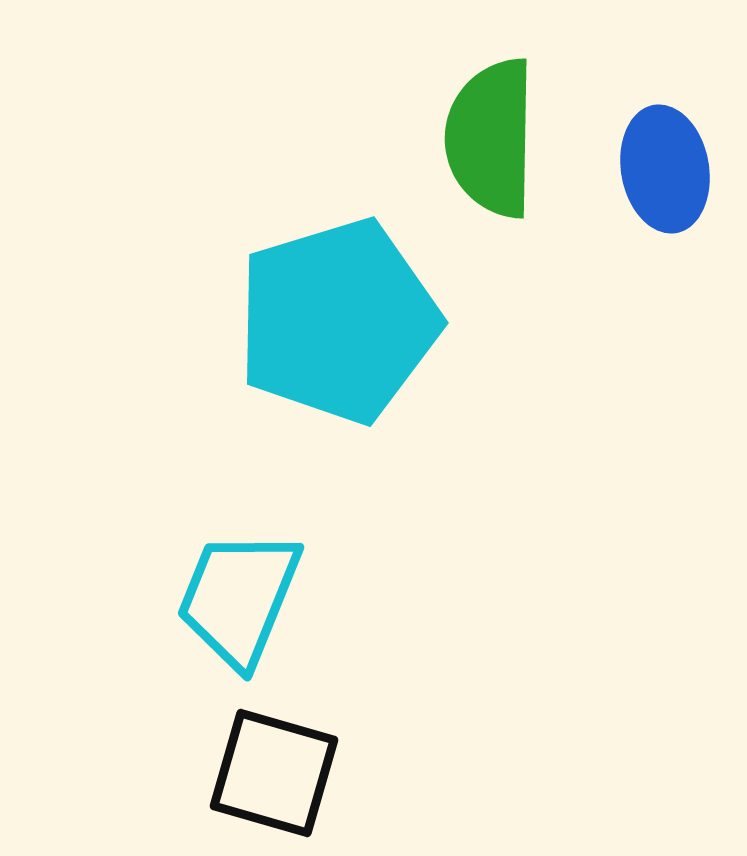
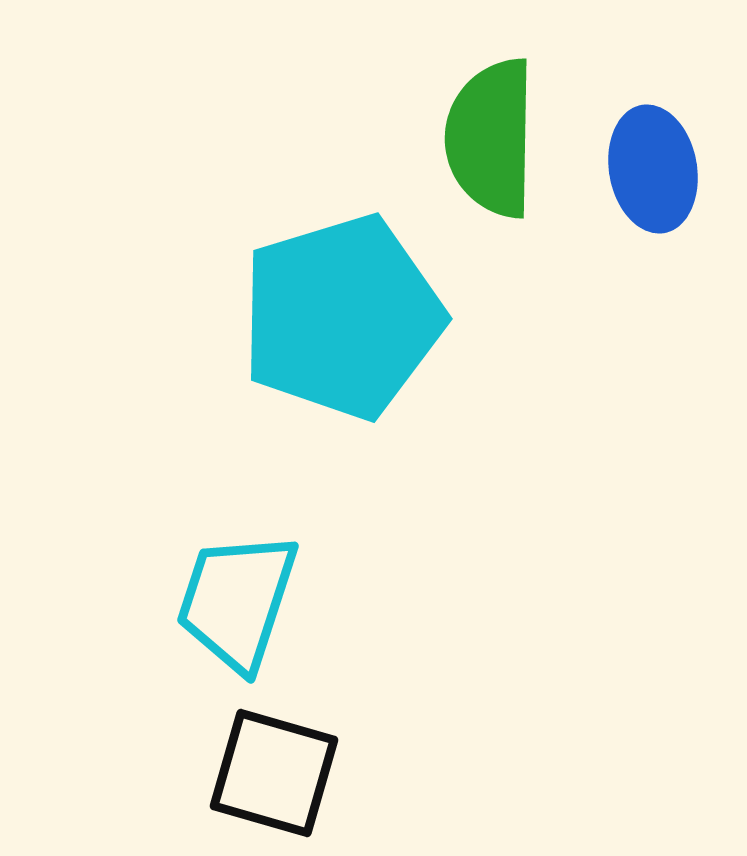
blue ellipse: moved 12 px left
cyan pentagon: moved 4 px right, 4 px up
cyan trapezoid: moved 2 px left, 3 px down; rotated 4 degrees counterclockwise
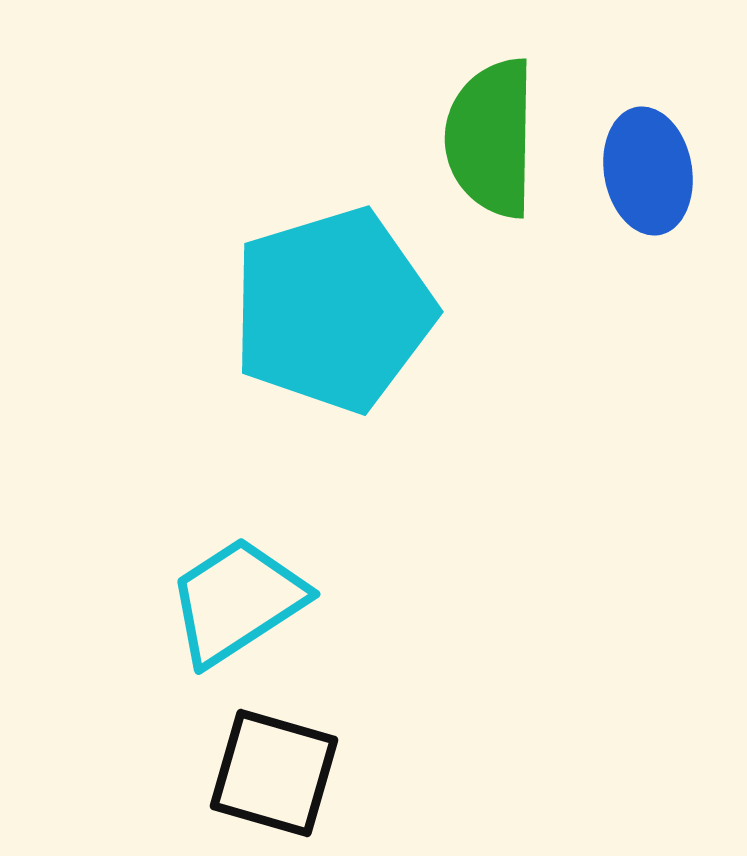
blue ellipse: moved 5 px left, 2 px down
cyan pentagon: moved 9 px left, 7 px up
cyan trapezoid: rotated 39 degrees clockwise
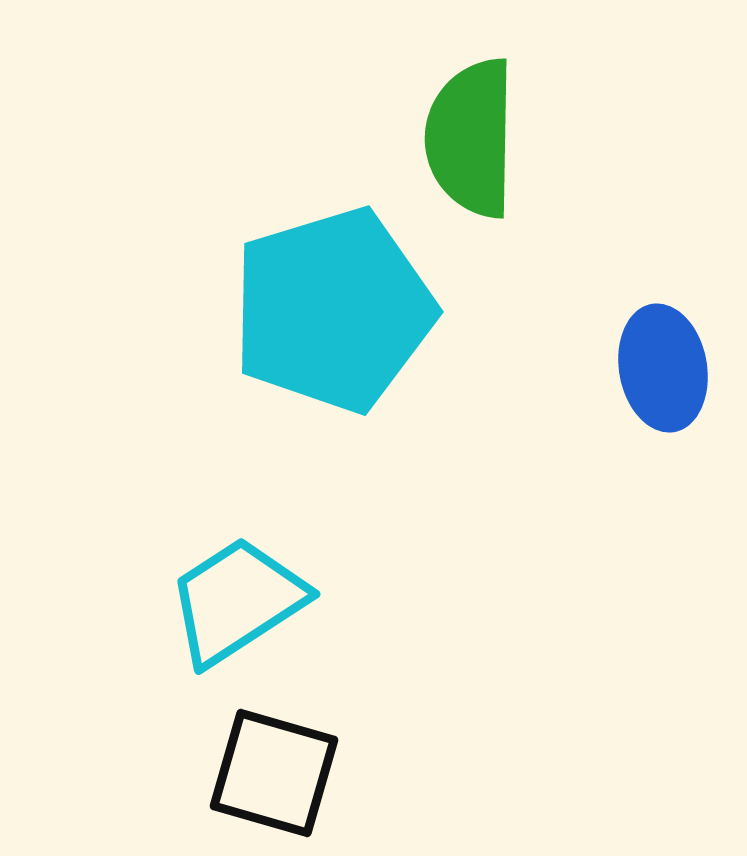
green semicircle: moved 20 px left
blue ellipse: moved 15 px right, 197 px down
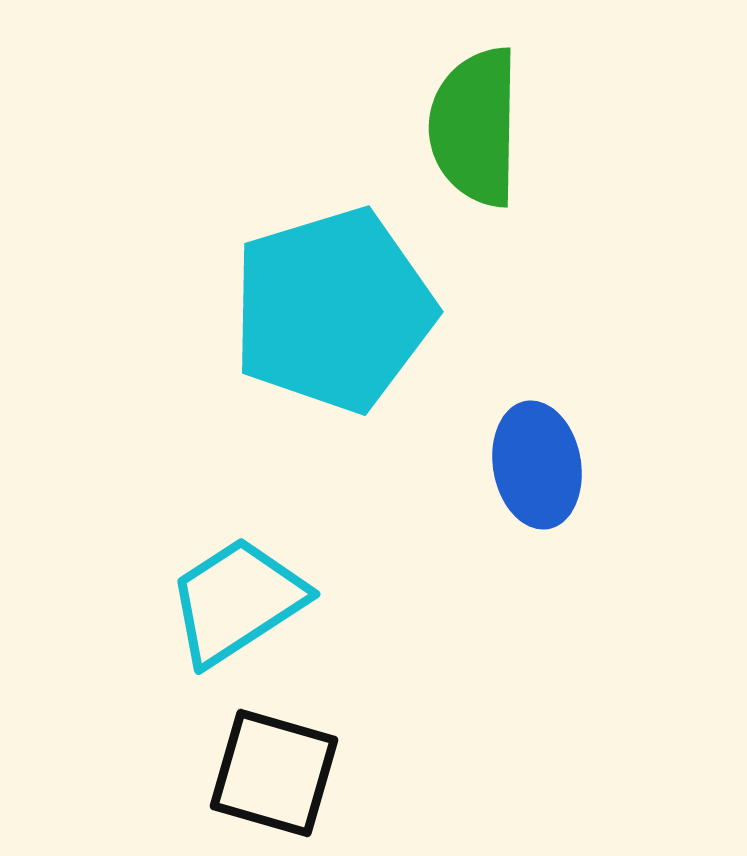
green semicircle: moved 4 px right, 11 px up
blue ellipse: moved 126 px left, 97 px down
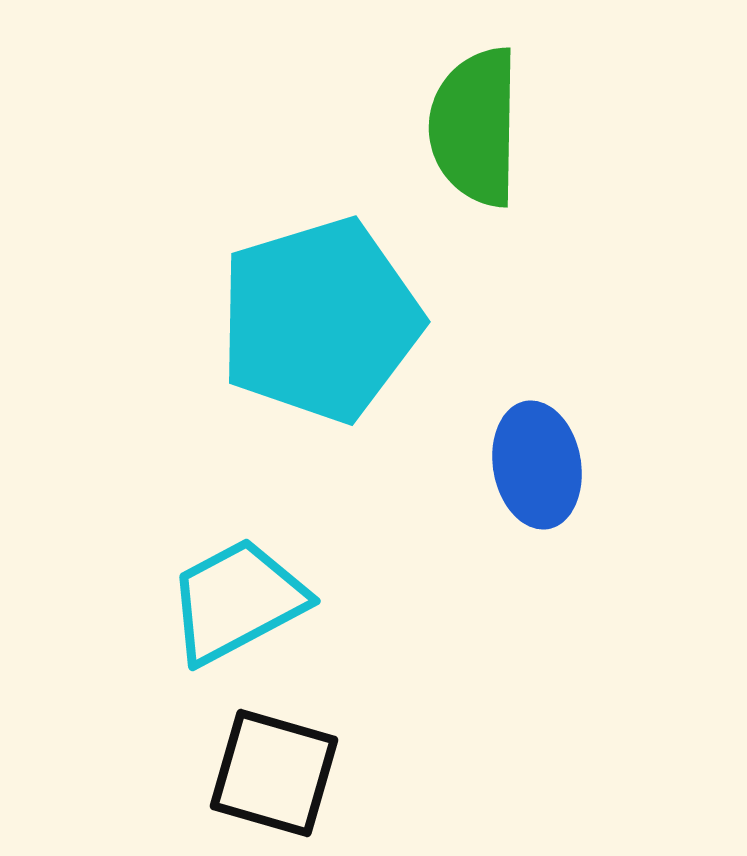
cyan pentagon: moved 13 px left, 10 px down
cyan trapezoid: rotated 5 degrees clockwise
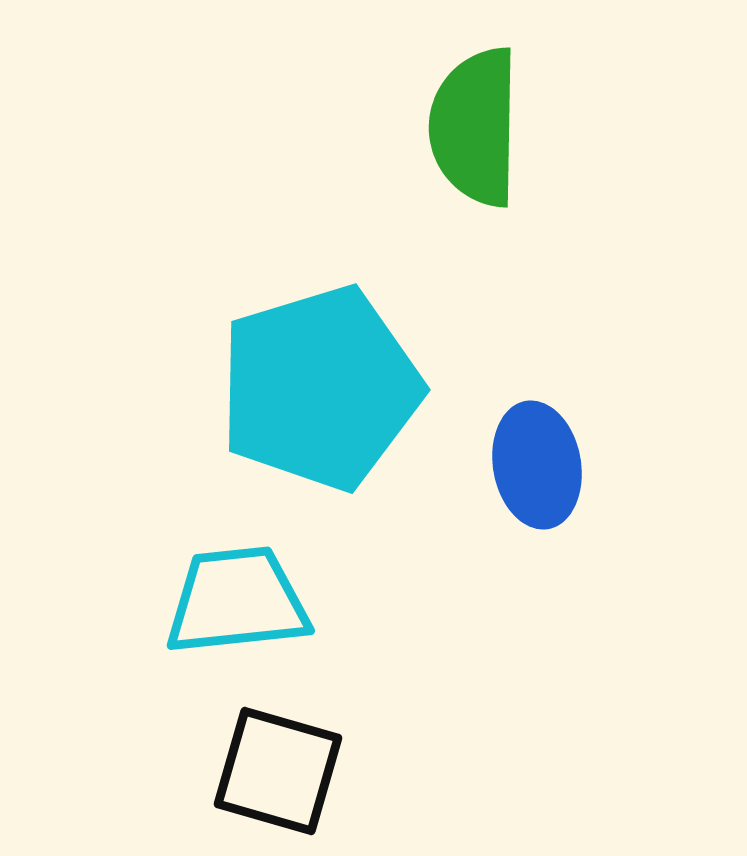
cyan pentagon: moved 68 px down
cyan trapezoid: rotated 22 degrees clockwise
black square: moved 4 px right, 2 px up
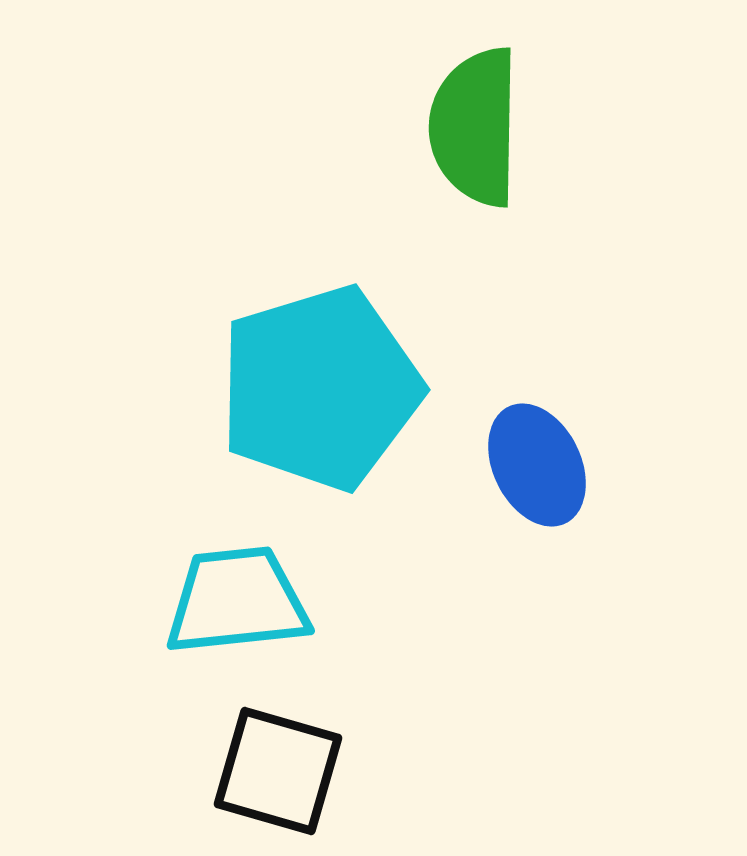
blue ellipse: rotated 16 degrees counterclockwise
